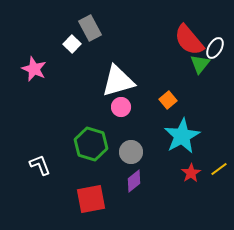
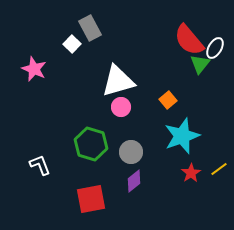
cyan star: rotated 9 degrees clockwise
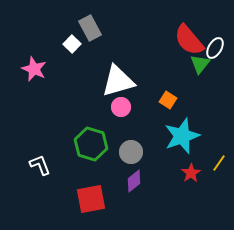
orange square: rotated 18 degrees counterclockwise
yellow line: moved 6 px up; rotated 18 degrees counterclockwise
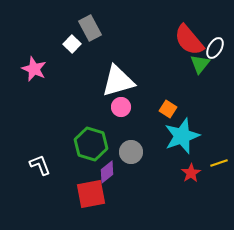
orange square: moved 9 px down
yellow line: rotated 36 degrees clockwise
purple diamond: moved 27 px left, 9 px up
red square: moved 5 px up
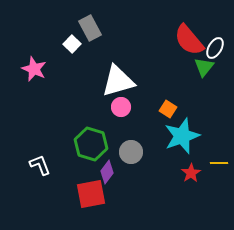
green triangle: moved 4 px right, 3 px down
yellow line: rotated 18 degrees clockwise
purple diamond: rotated 15 degrees counterclockwise
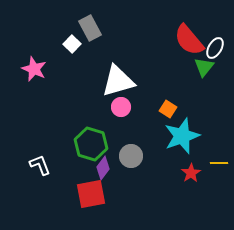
gray circle: moved 4 px down
purple diamond: moved 4 px left, 4 px up
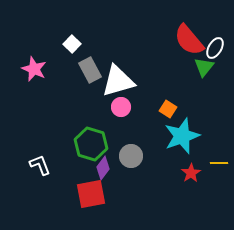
gray rectangle: moved 42 px down
